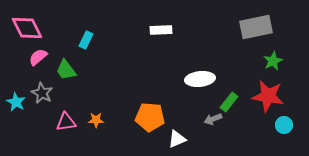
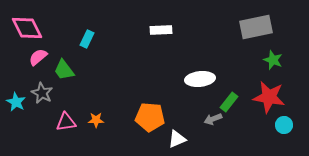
cyan rectangle: moved 1 px right, 1 px up
green star: moved 1 px up; rotated 24 degrees counterclockwise
green trapezoid: moved 2 px left
red star: moved 1 px right, 1 px down
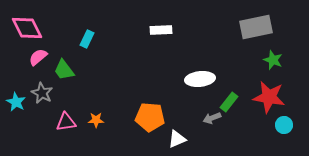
gray arrow: moved 1 px left, 1 px up
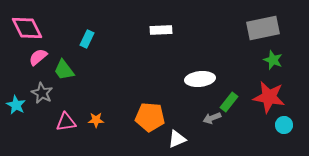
gray rectangle: moved 7 px right, 1 px down
cyan star: moved 3 px down
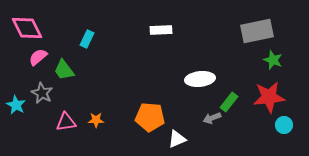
gray rectangle: moved 6 px left, 3 px down
red star: rotated 16 degrees counterclockwise
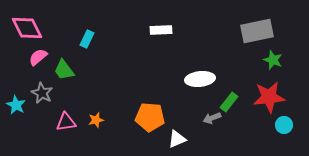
orange star: rotated 14 degrees counterclockwise
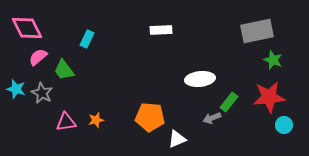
cyan star: moved 16 px up; rotated 12 degrees counterclockwise
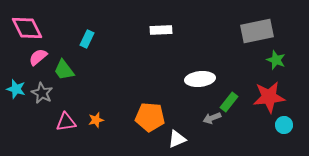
green star: moved 3 px right
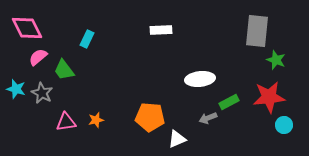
gray rectangle: rotated 72 degrees counterclockwise
green rectangle: rotated 24 degrees clockwise
gray arrow: moved 4 px left
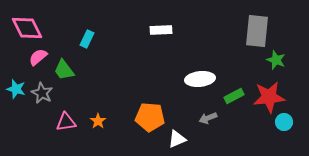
green rectangle: moved 5 px right, 6 px up
orange star: moved 2 px right, 1 px down; rotated 21 degrees counterclockwise
cyan circle: moved 3 px up
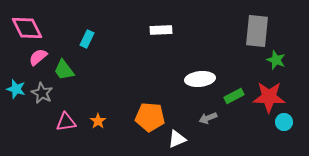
red star: rotated 8 degrees clockwise
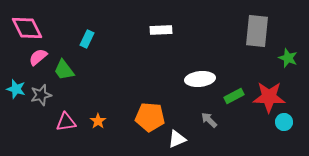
green star: moved 12 px right, 2 px up
gray star: moved 1 px left, 2 px down; rotated 30 degrees clockwise
gray arrow: moved 1 px right, 2 px down; rotated 66 degrees clockwise
